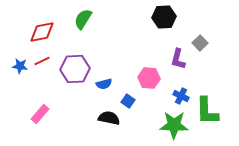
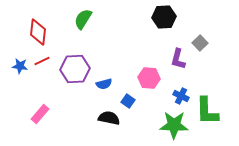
red diamond: moved 4 px left; rotated 72 degrees counterclockwise
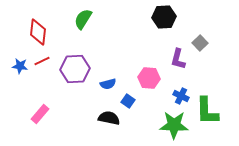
blue semicircle: moved 4 px right
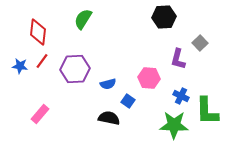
red line: rotated 28 degrees counterclockwise
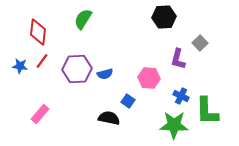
purple hexagon: moved 2 px right
blue semicircle: moved 3 px left, 10 px up
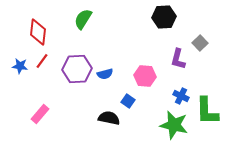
pink hexagon: moved 4 px left, 2 px up
green star: rotated 12 degrees clockwise
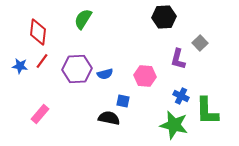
blue square: moved 5 px left; rotated 24 degrees counterclockwise
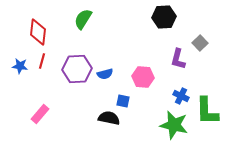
red line: rotated 21 degrees counterclockwise
pink hexagon: moved 2 px left, 1 px down
